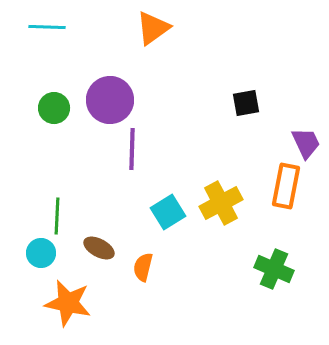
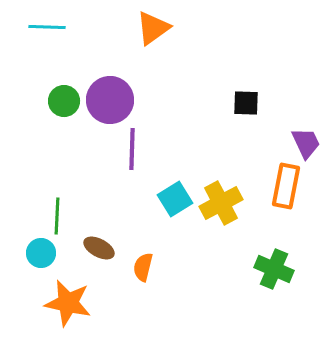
black square: rotated 12 degrees clockwise
green circle: moved 10 px right, 7 px up
cyan square: moved 7 px right, 13 px up
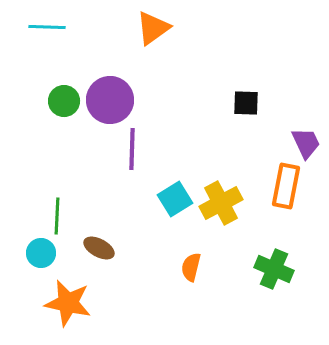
orange semicircle: moved 48 px right
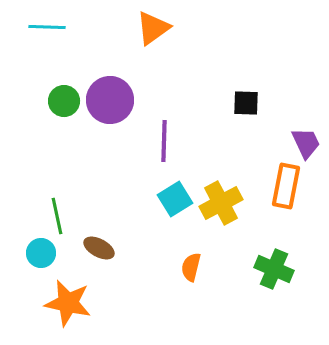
purple line: moved 32 px right, 8 px up
green line: rotated 15 degrees counterclockwise
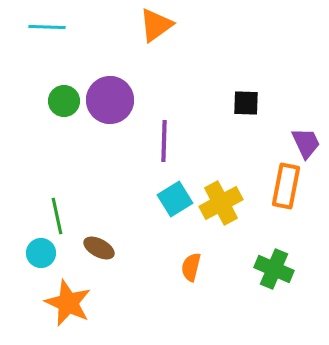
orange triangle: moved 3 px right, 3 px up
orange star: rotated 12 degrees clockwise
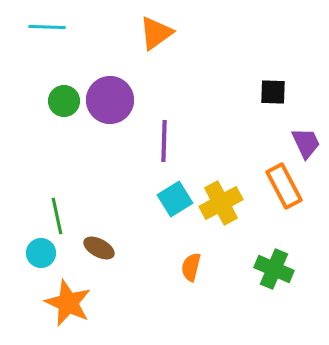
orange triangle: moved 8 px down
black square: moved 27 px right, 11 px up
orange rectangle: moved 2 px left; rotated 39 degrees counterclockwise
